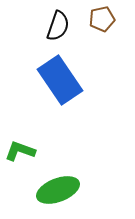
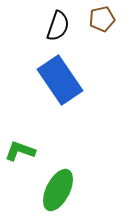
green ellipse: rotated 42 degrees counterclockwise
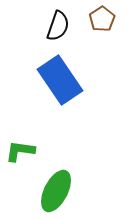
brown pentagon: rotated 20 degrees counterclockwise
green L-shape: rotated 12 degrees counterclockwise
green ellipse: moved 2 px left, 1 px down
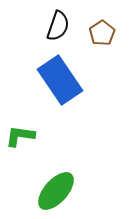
brown pentagon: moved 14 px down
green L-shape: moved 15 px up
green ellipse: rotated 15 degrees clockwise
